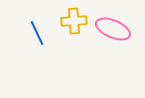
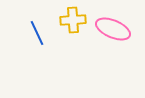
yellow cross: moved 1 px left, 1 px up
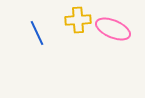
yellow cross: moved 5 px right
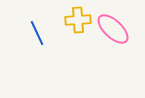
pink ellipse: rotated 20 degrees clockwise
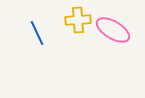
pink ellipse: moved 1 px down; rotated 12 degrees counterclockwise
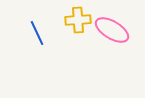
pink ellipse: moved 1 px left
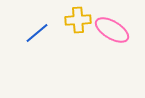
blue line: rotated 75 degrees clockwise
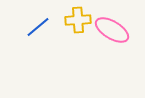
blue line: moved 1 px right, 6 px up
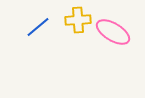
pink ellipse: moved 1 px right, 2 px down
